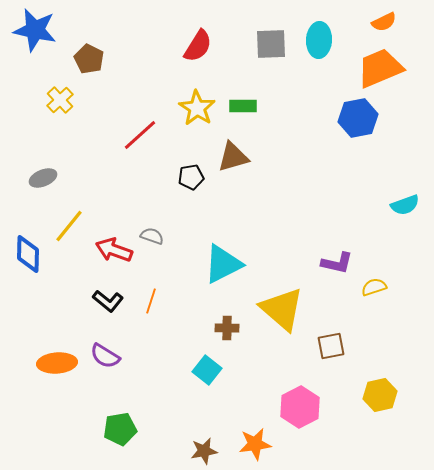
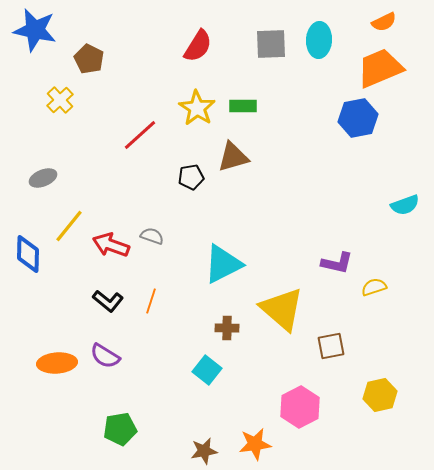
red arrow: moved 3 px left, 5 px up
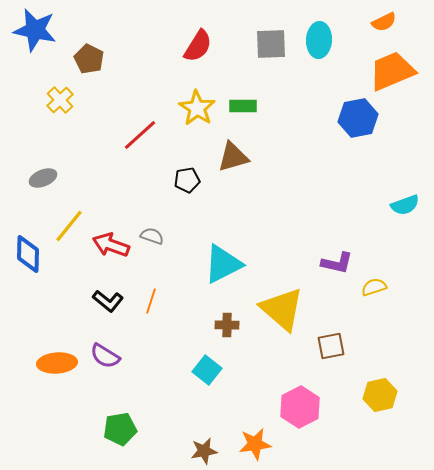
orange trapezoid: moved 12 px right, 3 px down
black pentagon: moved 4 px left, 3 px down
brown cross: moved 3 px up
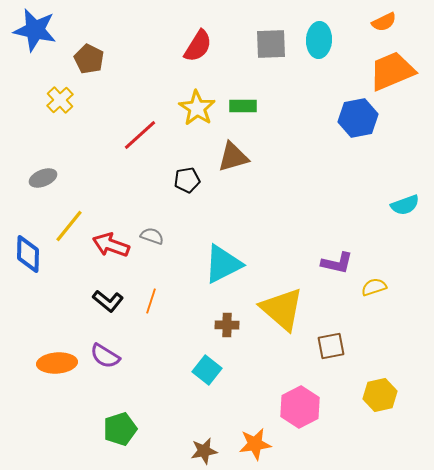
green pentagon: rotated 8 degrees counterclockwise
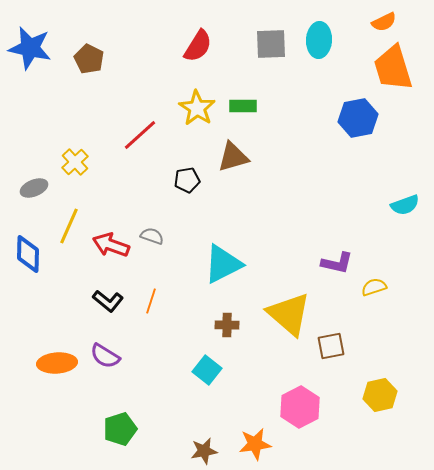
blue star: moved 5 px left, 18 px down
orange trapezoid: moved 1 px right, 3 px up; rotated 84 degrees counterclockwise
yellow cross: moved 15 px right, 62 px down
gray ellipse: moved 9 px left, 10 px down
yellow line: rotated 15 degrees counterclockwise
yellow triangle: moved 7 px right, 5 px down
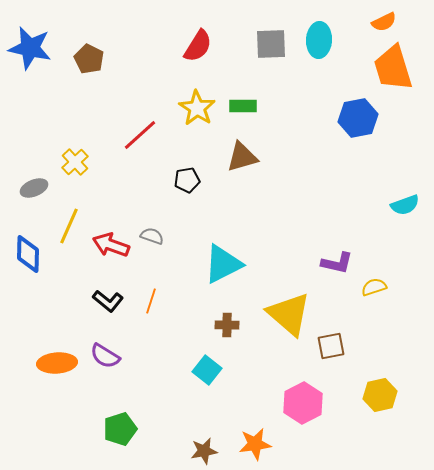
brown triangle: moved 9 px right
pink hexagon: moved 3 px right, 4 px up
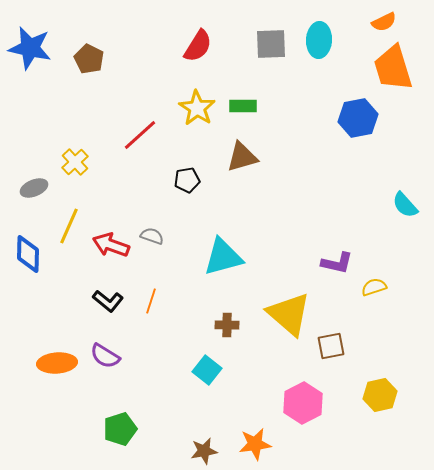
cyan semicircle: rotated 68 degrees clockwise
cyan triangle: moved 7 px up; rotated 12 degrees clockwise
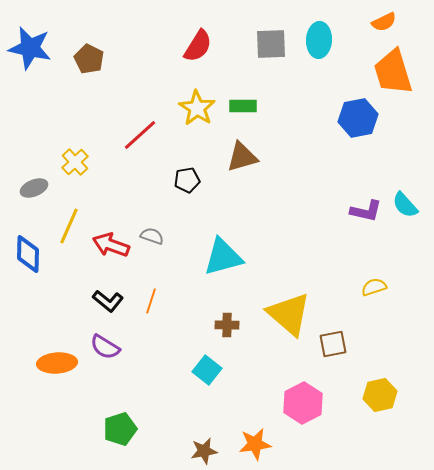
orange trapezoid: moved 4 px down
purple L-shape: moved 29 px right, 52 px up
brown square: moved 2 px right, 2 px up
purple semicircle: moved 9 px up
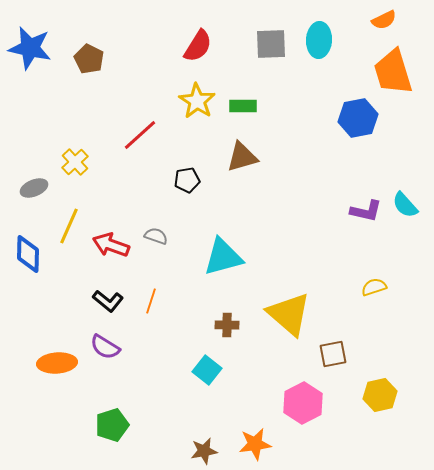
orange semicircle: moved 2 px up
yellow star: moved 7 px up
gray semicircle: moved 4 px right
brown square: moved 10 px down
green pentagon: moved 8 px left, 4 px up
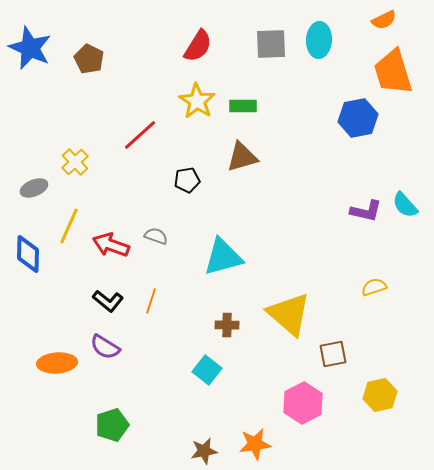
blue star: rotated 12 degrees clockwise
